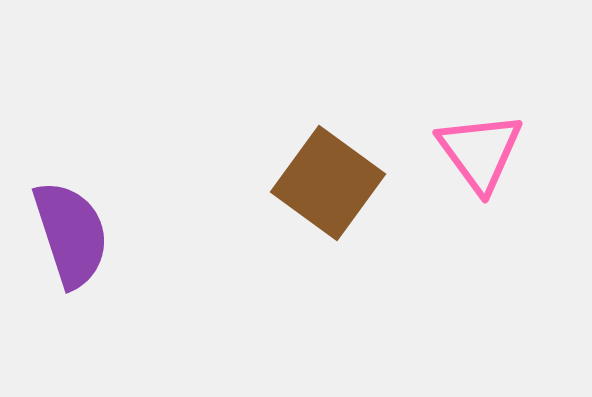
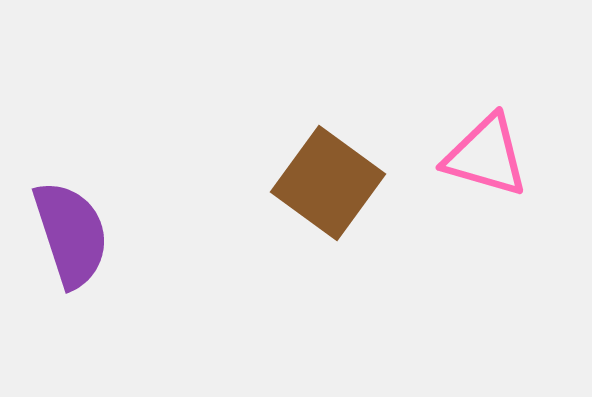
pink triangle: moved 6 px right, 4 px down; rotated 38 degrees counterclockwise
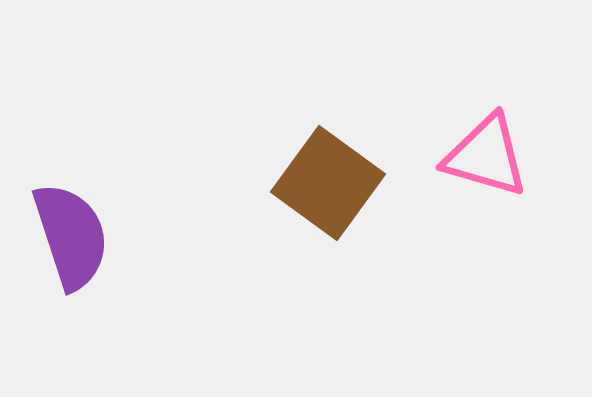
purple semicircle: moved 2 px down
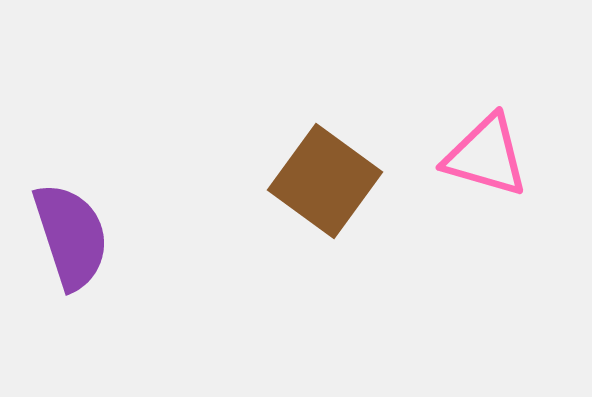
brown square: moved 3 px left, 2 px up
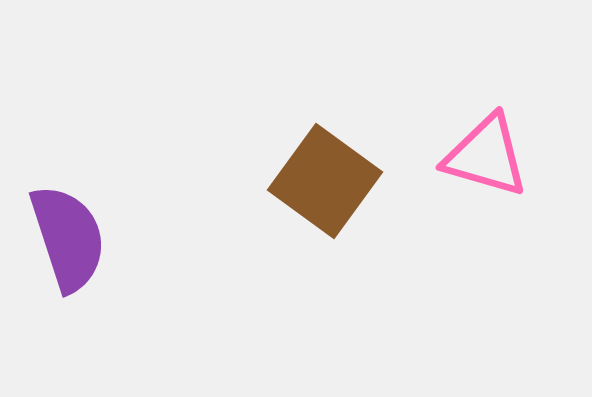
purple semicircle: moved 3 px left, 2 px down
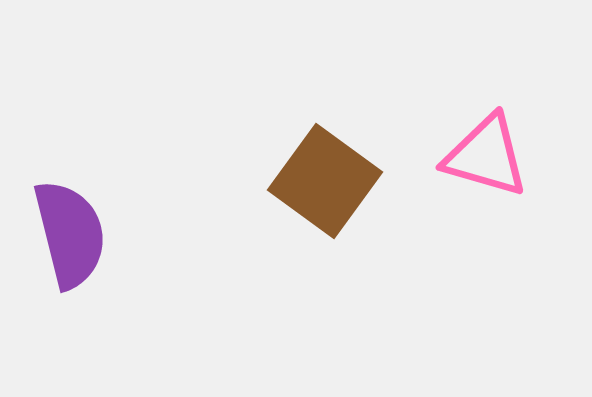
purple semicircle: moved 2 px right, 4 px up; rotated 4 degrees clockwise
